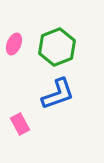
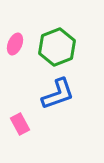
pink ellipse: moved 1 px right
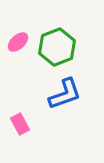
pink ellipse: moved 3 px right, 2 px up; rotated 25 degrees clockwise
blue L-shape: moved 7 px right
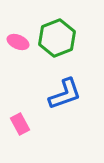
pink ellipse: rotated 65 degrees clockwise
green hexagon: moved 9 px up
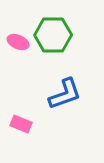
green hexagon: moved 4 px left, 3 px up; rotated 21 degrees clockwise
pink rectangle: moved 1 px right; rotated 40 degrees counterclockwise
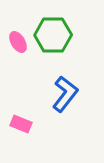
pink ellipse: rotated 35 degrees clockwise
blue L-shape: rotated 33 degrees counterclockwise
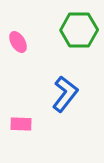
green hexagon: moved 26 px right, 5 px up
pink rectangle: rotated 20 degrees counterclockwise
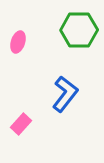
pink ellipse: rotated 50 degrees clockwise
pink rectangle: rotated 50 degrees counterclockwise
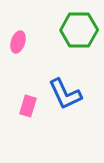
blue L-shape: rotated 117 degrees clockwise
pink rectangle: moved 7 px right, 18 px up; rotated 25 degrees counterclockwise
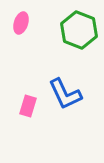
green hexagon: rotated 21 degrees clockwise
pink ellipse: moved 3 px right, 19 px up
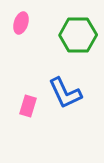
green hexagon: moved 1 px left, 5 px down; rotated 21 degrees counterclockwise
blue L-shape: moved 1 px up
